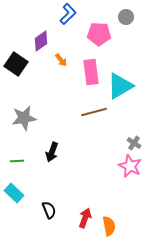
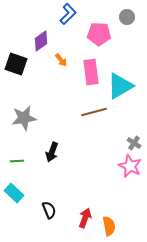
gray circle: moved 1 px right
black square: rotated 15 degrees counterclockwise
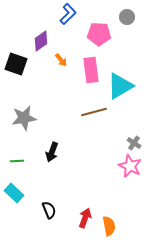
pink rectangle: moved 2 px up
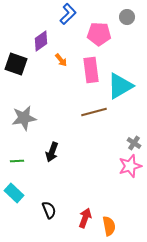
pink star: rotated 30 degrees clockwise
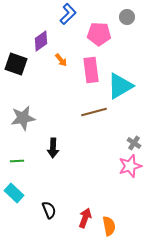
gray star: moved 1 px left
black arrow: moved 1 px right, 4 px up; rotated 18 degrees counterclockwise
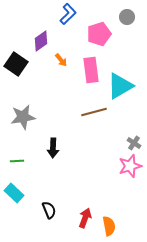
pink pentagon: rotated 20 degrees counterclockwise
black square: rotated 15 degrees clockwise
gray star: moved 1 px up
